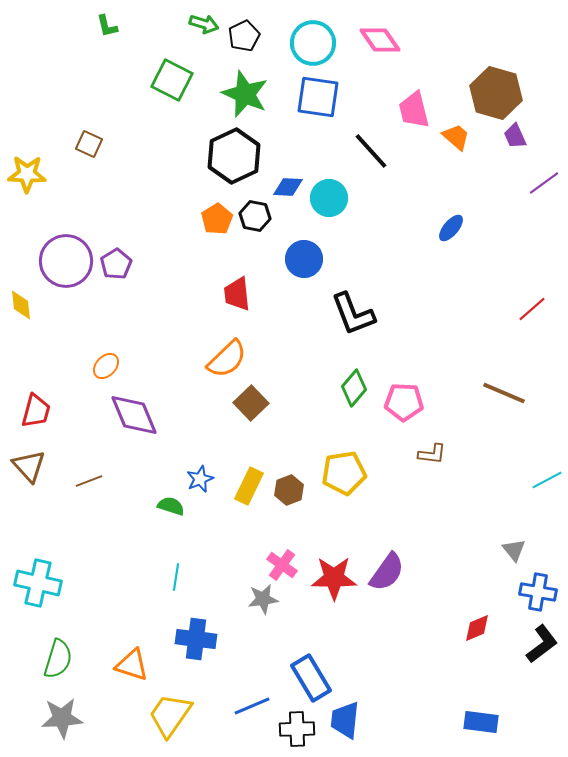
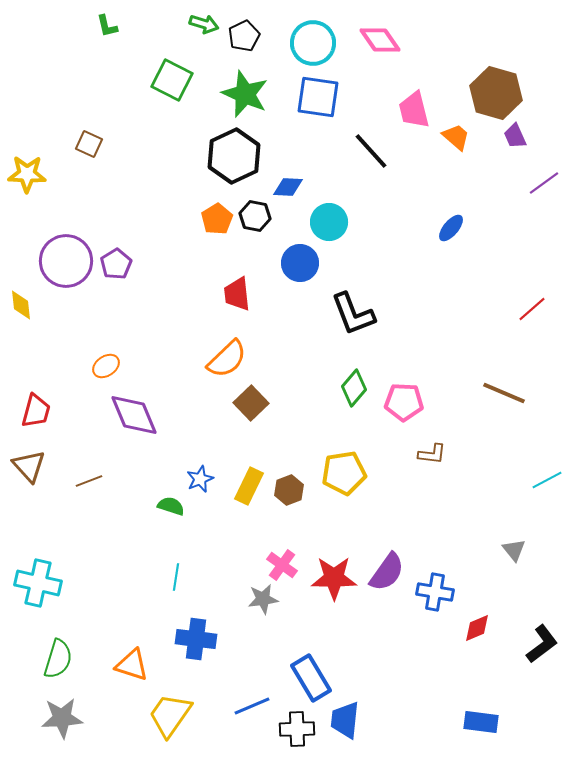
cyan circle at (329, 198): moved 24 px down
blue circle at (304, 259): moved 4 px left, 4 px down
orange ellipse at (106, 366): rotated 12 degrees clockwise
blue cross at (538, 592): moved 103 px left
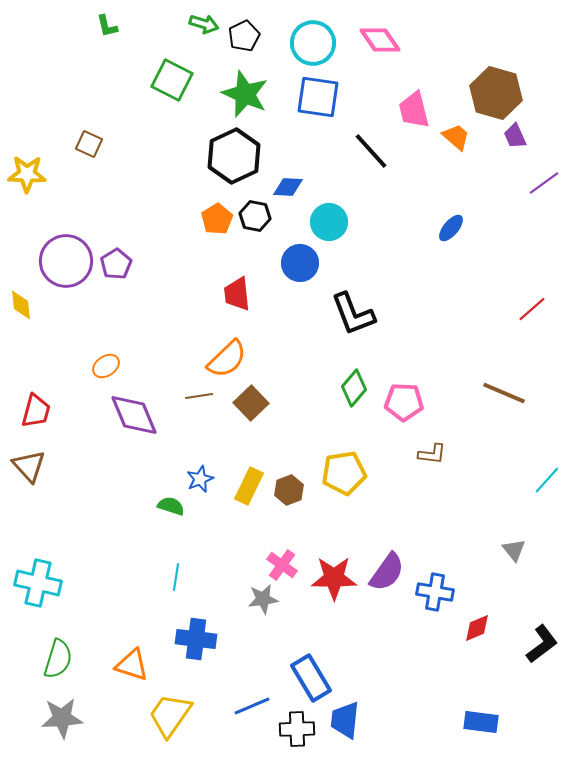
cyan line at (547, 480): rotated 20 degrees counterclockwise
brown line at (89, 481): moved 110 px right, 85 px up; rotated 12 degrees clockwise
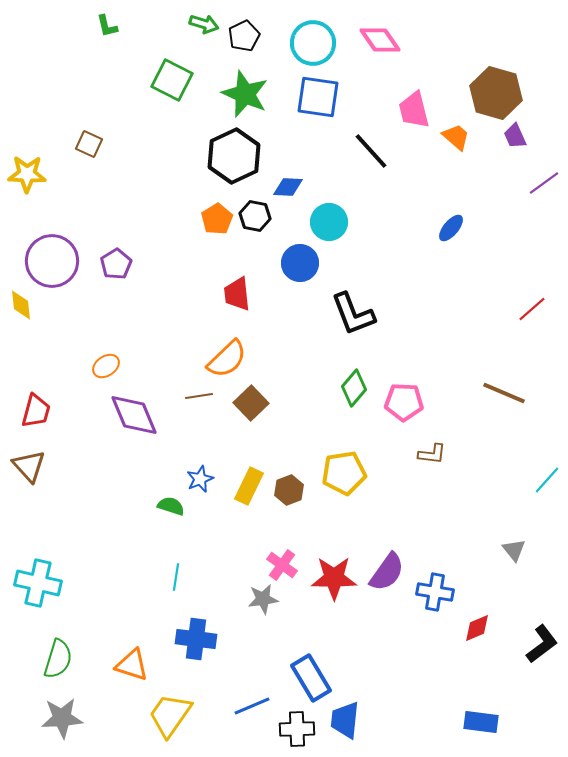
purple circle at (66, 261): moved 14 px left
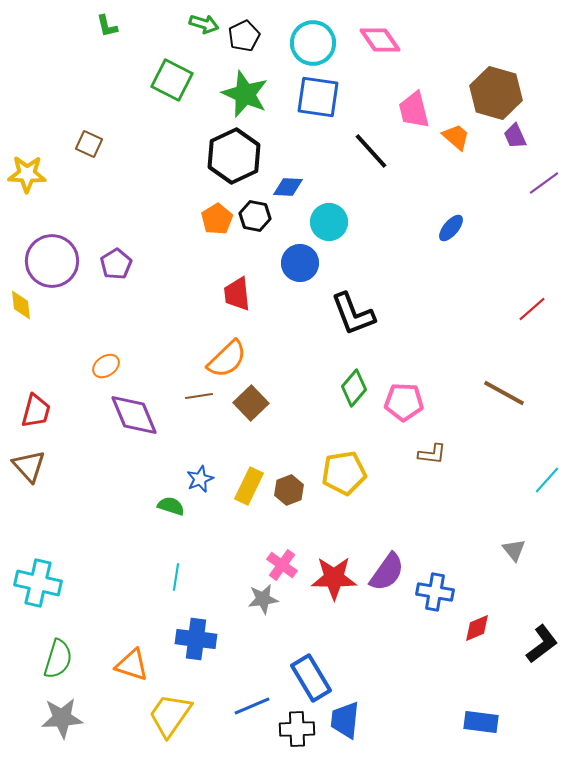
brown line at (504, 393): rotated 6 degrees clockwise
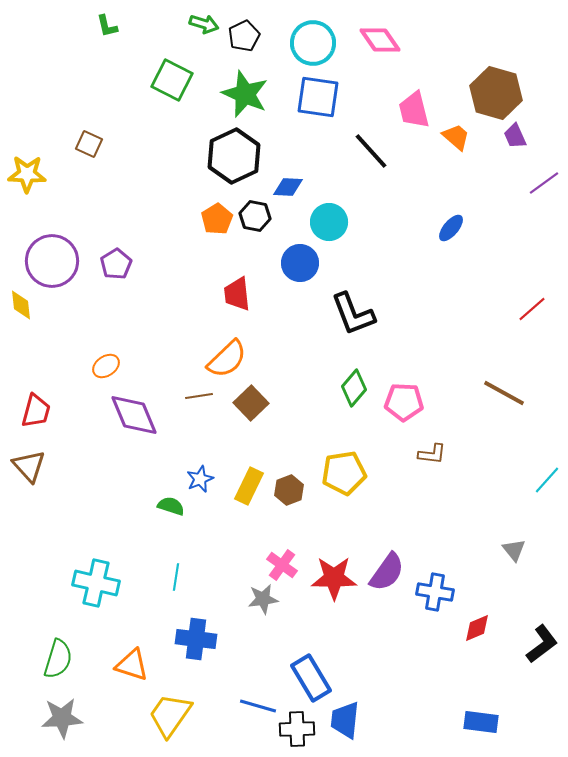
cyan cross at (38, 583): moved 58 px right
blue line at (252, 706): moved 6 px right; rotated 39 degrees clockwise
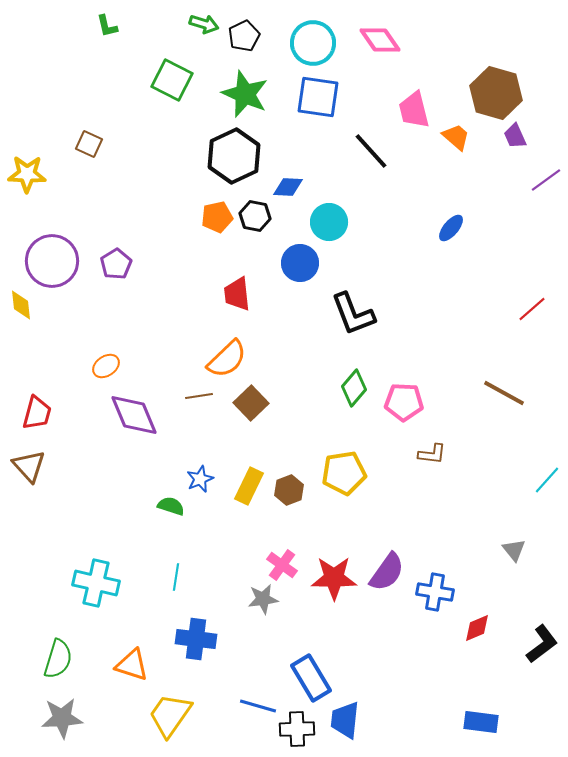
purple line at (544, 183): moved 2 px right, 3 px up
orange pentagon at (217, 219): moved 2 px up; rotated 20 degrees clockwise
red trapezoid at (36, 411): moved 1 px right, 2 px down
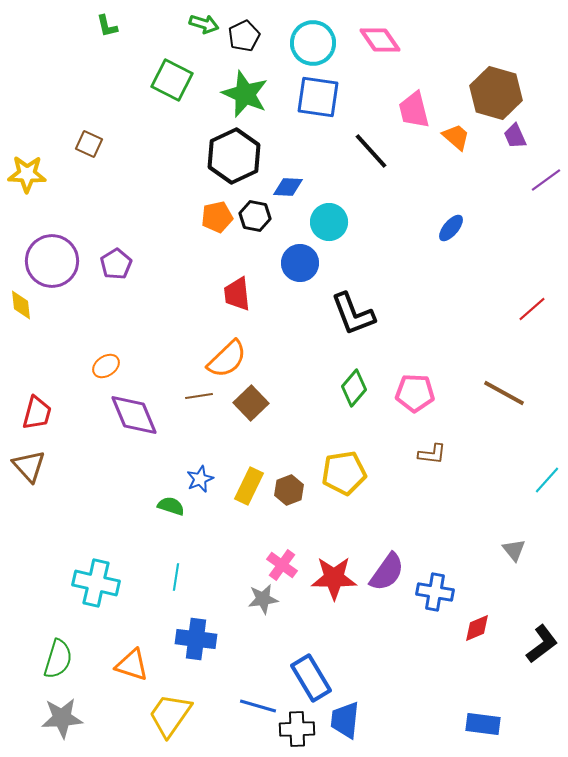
pink pentagon at (404, 402): moved 11 px right, 9 px up
blue rectangle at (481, 722): moved 2 px right, 2 px down
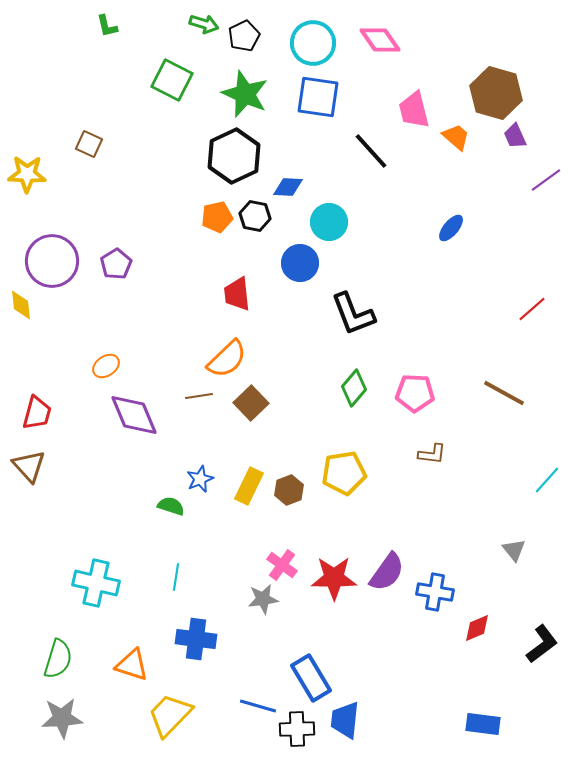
yellow trapezoid at (170, 715): rotated 9 degrees clockwise
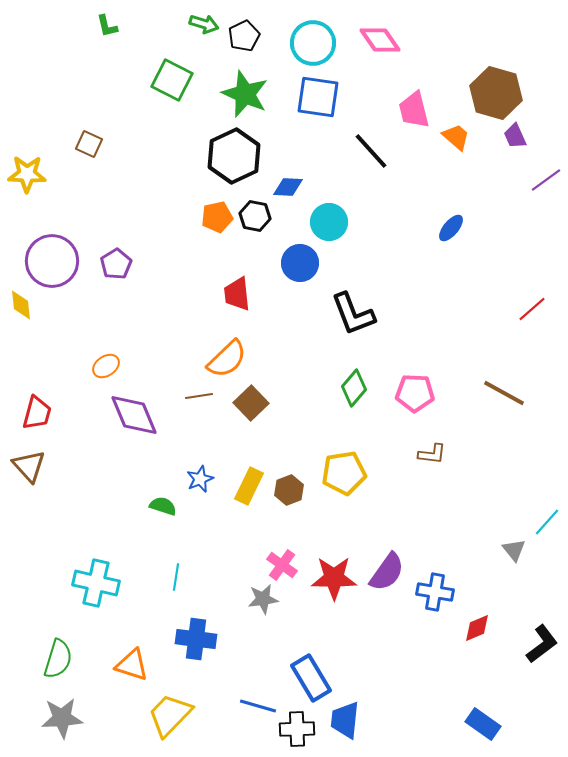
cyan line at (547, 480): moved 42 px down
green semicircle at (171, 506): moved 8 px left
blue rectangle at (483, 724): rotated 28 degrees clockwise
